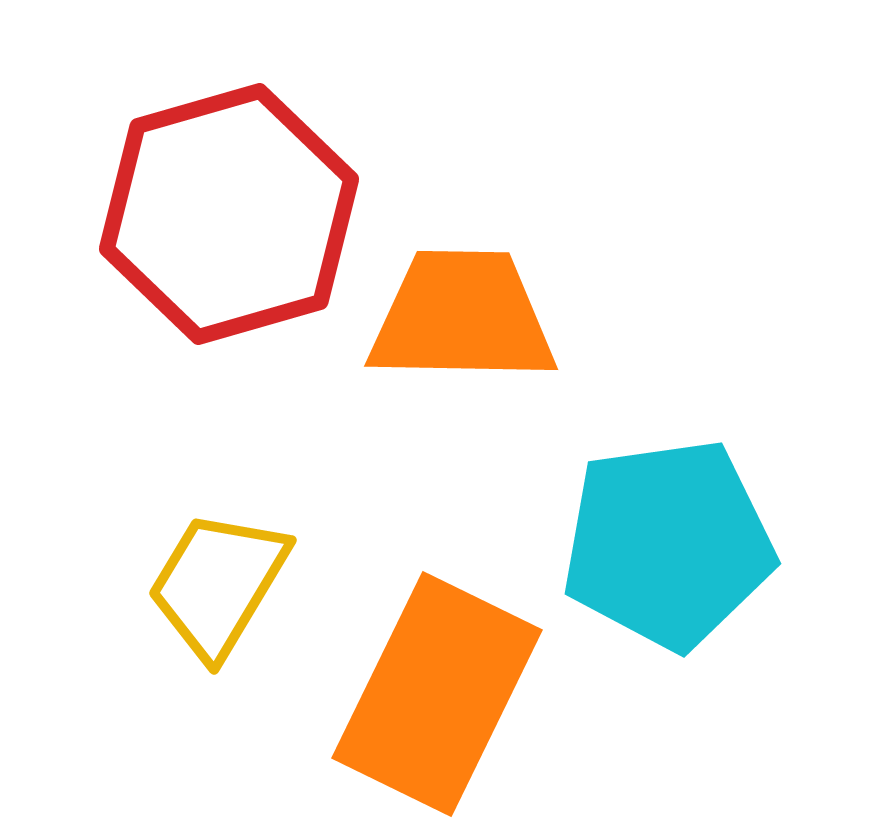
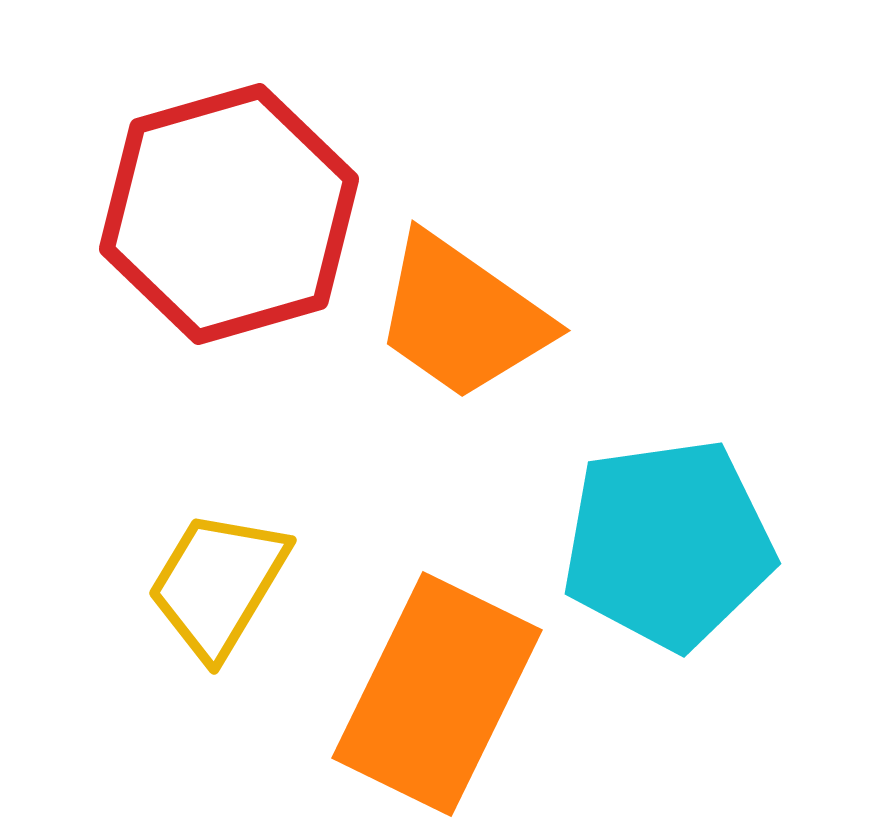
orange trapezoid: rotated 146 degrees counterclockwise
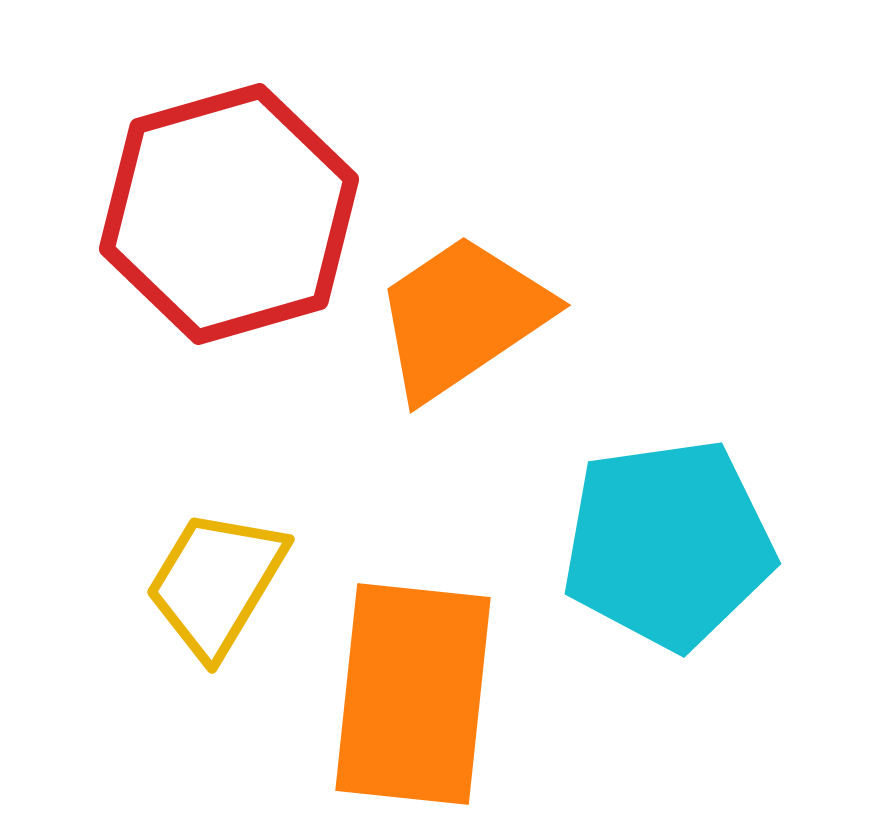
orange trapezoid: rotated 111 degrees clockwise
yellow trapezoid: moved 2 px left, 1 px up
orange rectangle: moved 24 px left; rotated 20 degrees counterclockwise
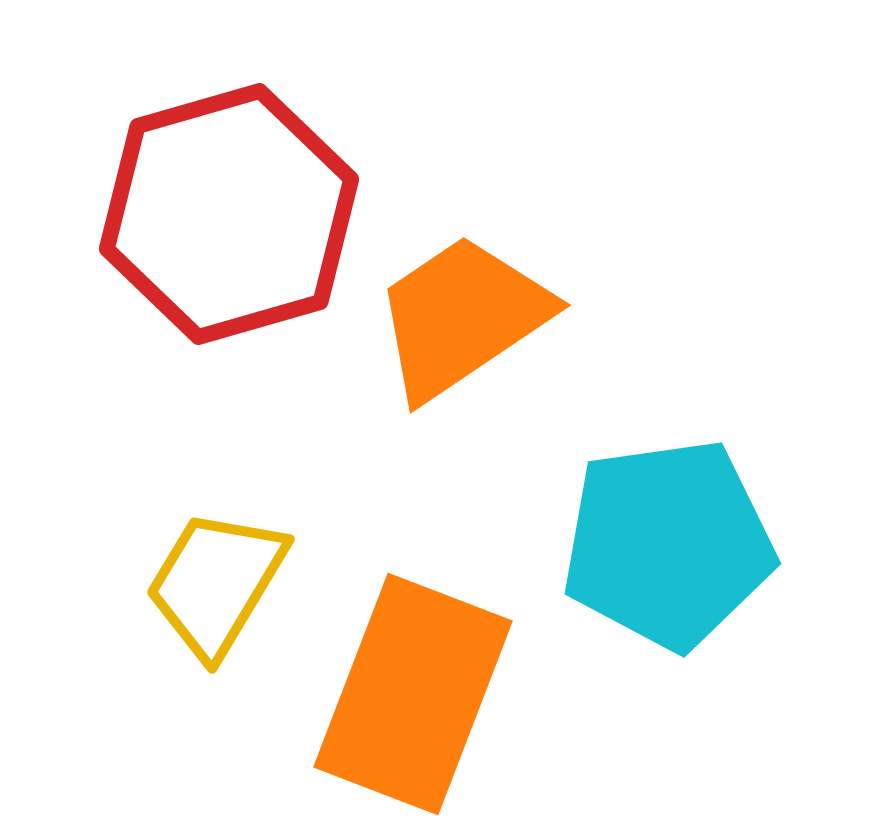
orange rectangle: rotated 15 degrees clockwise
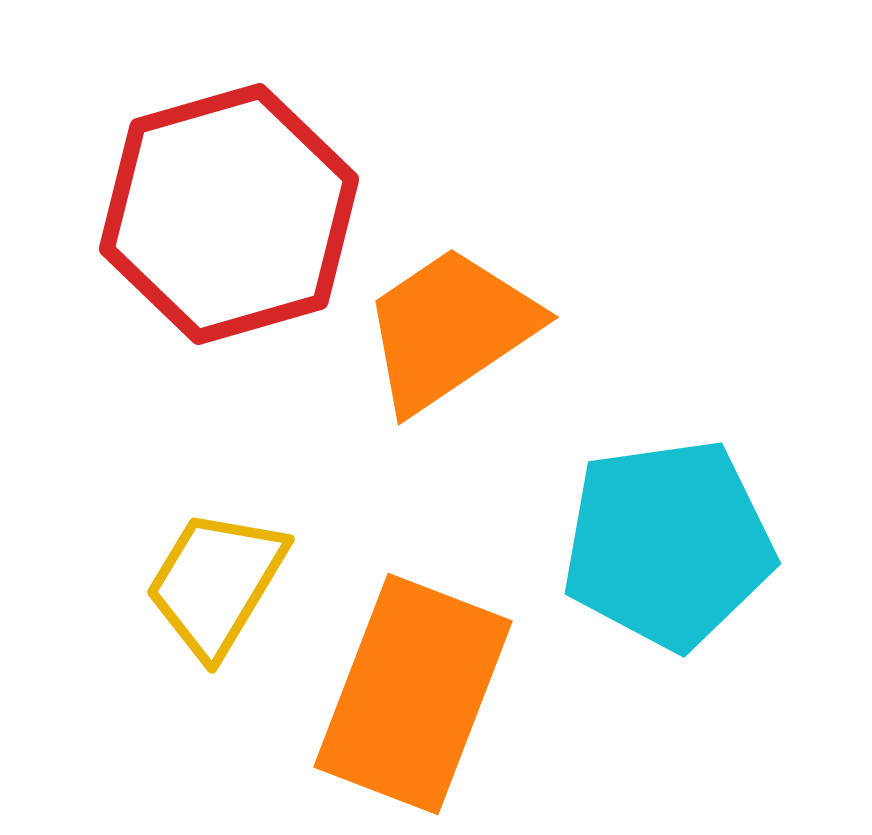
orange trapezoid: moved 12 px left, 12 px down
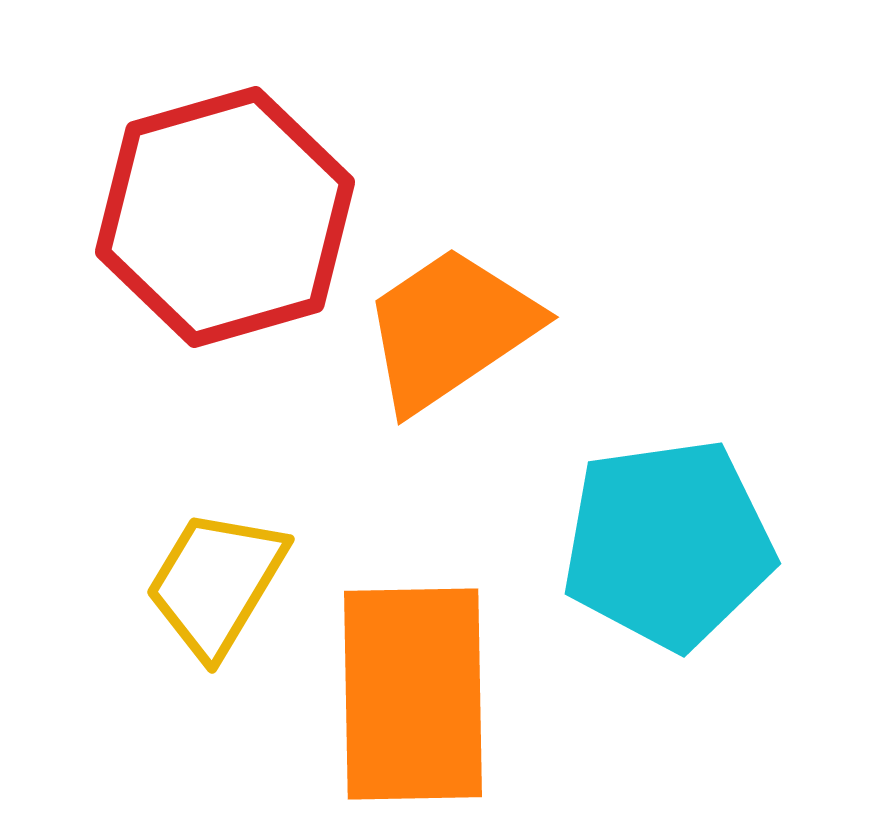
red hexagon: moved 4 px left, 3 px down
orange rectangle: rotated 22 degrees counterclockwise
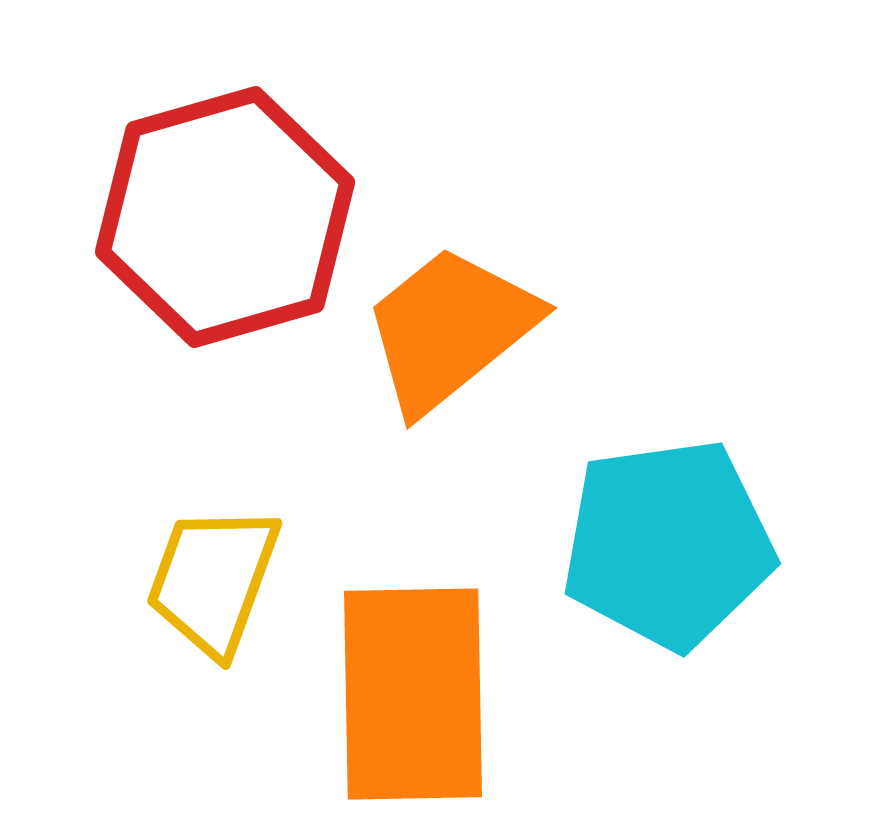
orange trapezoid: rotated 5 degrees counterclockwise
yellow trapezoid: moved 3 px left, 3 px up; rotated 11 degrees counterclockwise
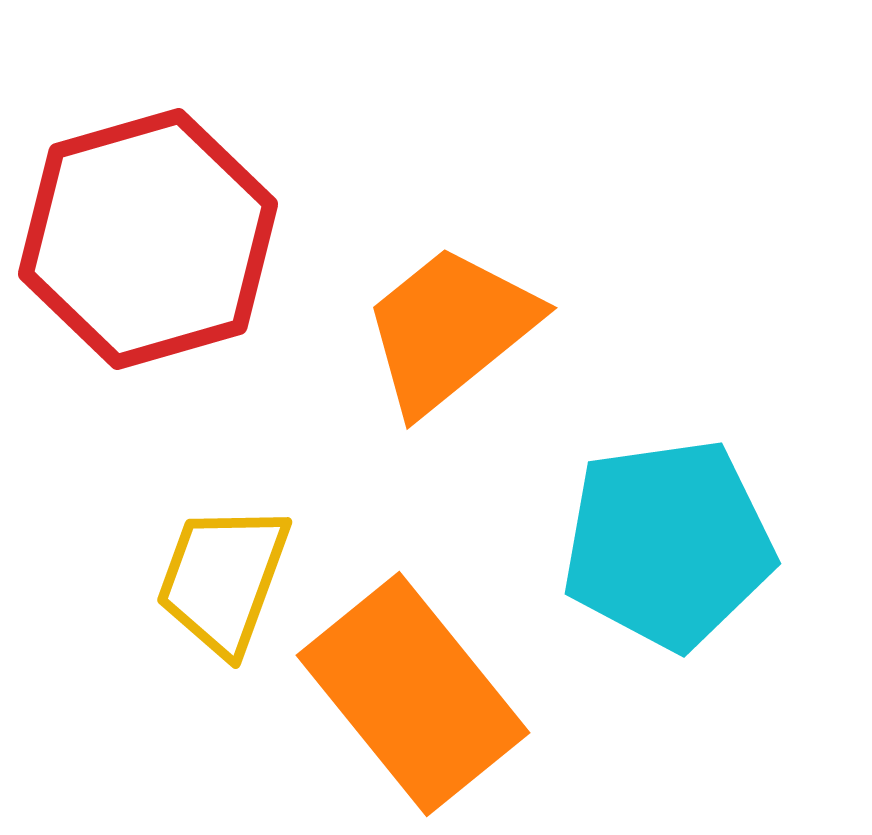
red hexagon: moved 77 px left, 22 px down
yellow trapezoid: moved 10 px right, 1 px up
orange rectangle: rotated 38 degrees counterclockwise
